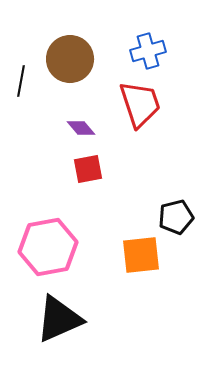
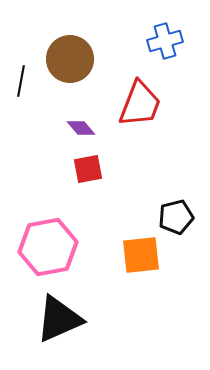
blue cross: moved 17 px right, 10 px up
red trapezoid: rotated 39 degrees clockwise
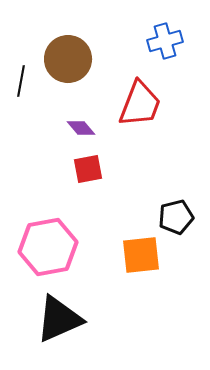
brown circle: moved 2 px left
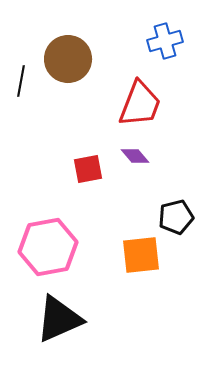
purple diamond: moved 54 px right, 28 px down
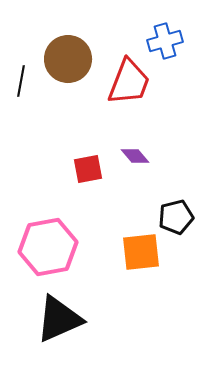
red trapezoid: moved 11 px left, 22 px up
orange square: moved 3 px up
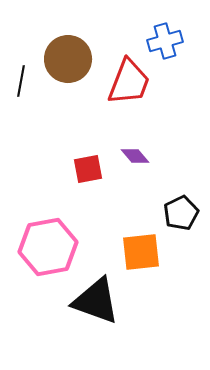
black pentagon: moved 5 px right, 4 px up; rotated 12 degrees counterclockwise
black triangle: moved 37 px right, 18 px up; rotated 44 degrees clockwise
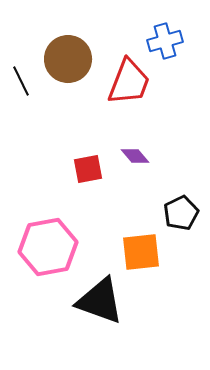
black line: rotated 36 degrees counterclockwise
black triangle: moved 4 px right
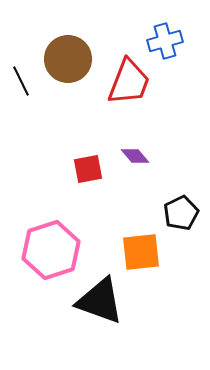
pink hexagon: moved 3 px right, 3 px down; rotated 8 degrees counterclockwise
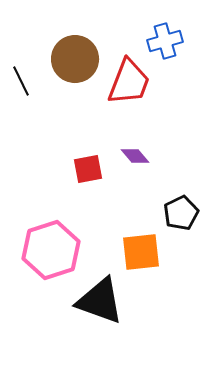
brown circle: moved 7 px right
